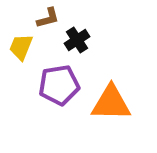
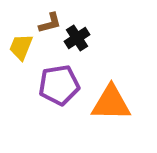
brown L-shape: moved 2 px right, 5 px down
black cross: moved 2 px up
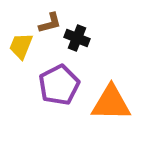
black cross: rotated 35 degrees counterclockwise
yellow trapezoid: moved 1 px up
purple pentagon: rotated 18 degrees counterclockwise
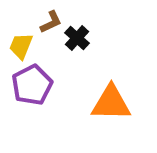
brown L-shape: moved 1 px right, 1 px up; rotated 10 degrees counterclockwise
black cross: rotated 20 degrees clockwise
purple pentagon: moved 27 px left
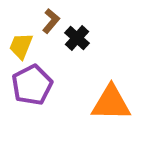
brown L-shape: moved 1 px up; rotated 25 degrees counterclockwise
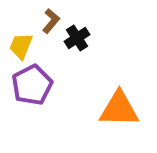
black cross: rotated 15 degrees clockwise
orange triangle: moved 8 px right, 6 px down
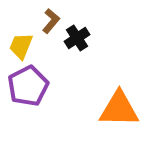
purple pentagon: moved 4 px left, 1 px down
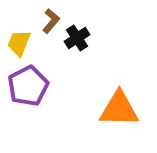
yellow trapezoid: moved 2 px left, 3 px up
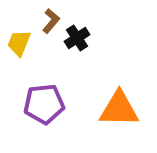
purple pentagon: moved 16 px right, 18 px down; rotated 21 degrees clockwise
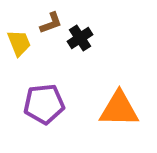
brown L-shape: moved 2 px down; rotated 30 degrees clockwise
black cross: moved 3 px right
yellow trapezoid: rotated 136 degrees clockwise
